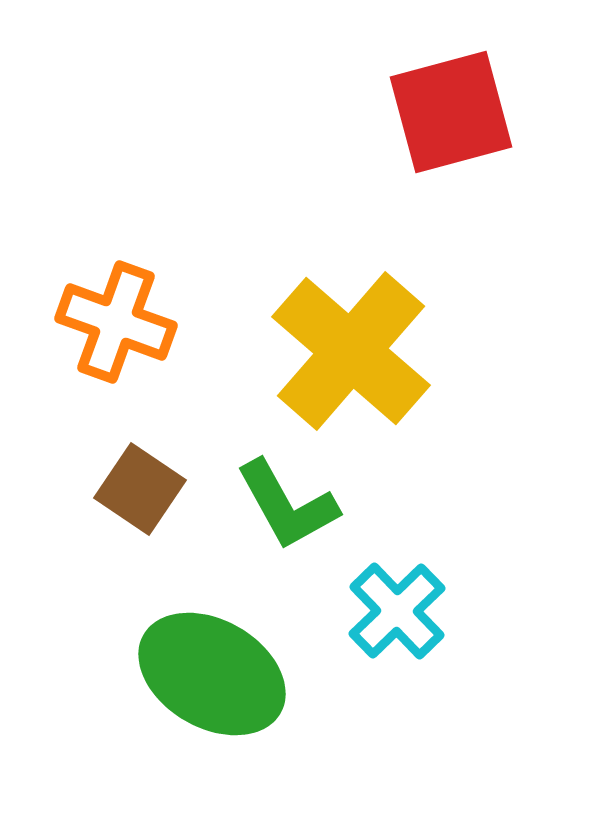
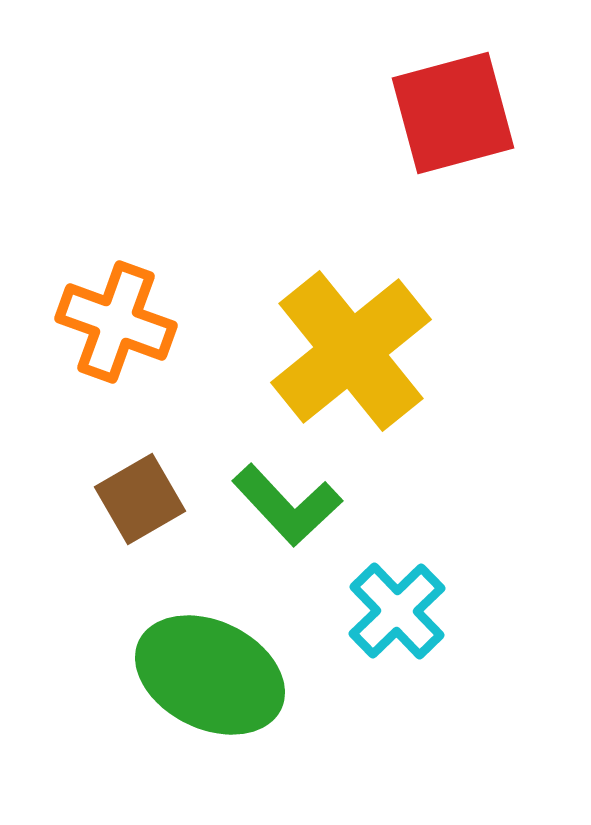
red square: moved 2 px right, 1 px down
yellow cross: rotated 10 degrees clockwise
brown square: moved 10 px down; rotated 26 degrees clockwise
green L-shape: rotated 14 degrees counterclockwise
green ellipse: moved 2 px left, 1 px down; rotated 4 degrees counterclockwise
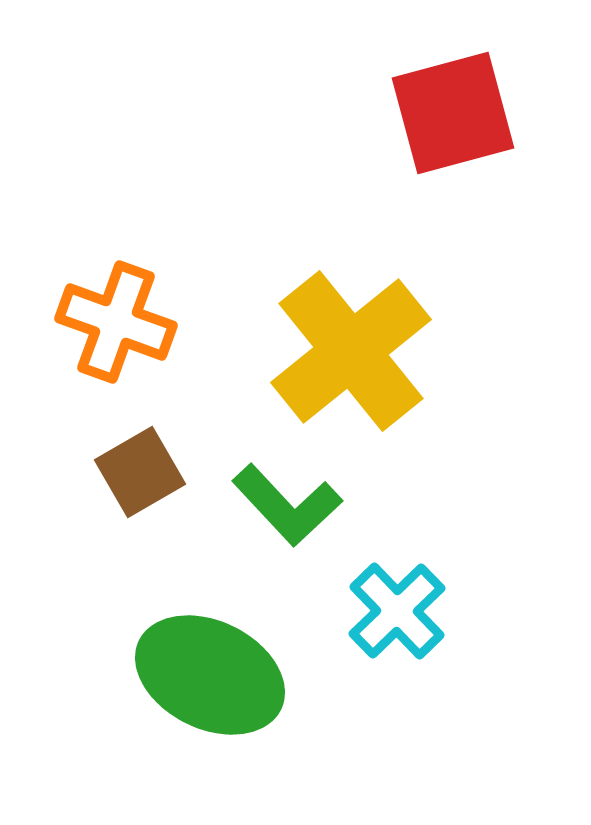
brown square: moved 27 px up
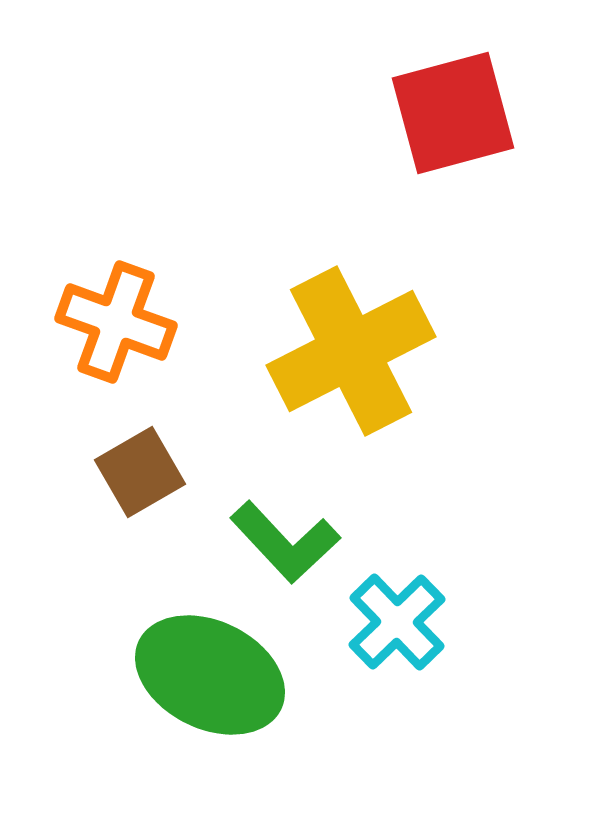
yellow cross: rotated 12 degrees clockwise
green L-shape: moved 2 px left, 37 px down
cyan cross: moved 11 px down
